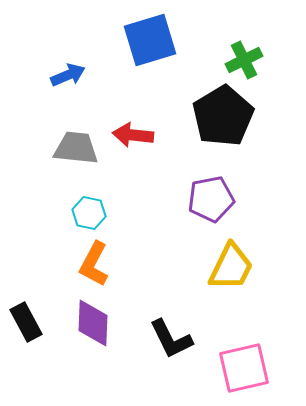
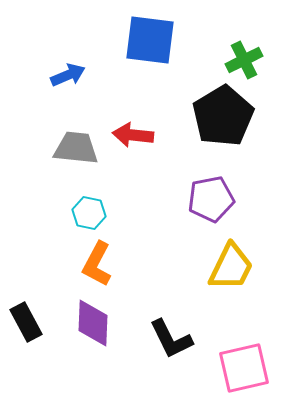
blue square: rotated 24 degrees clockwise
orange L-shape: moved 3 px right
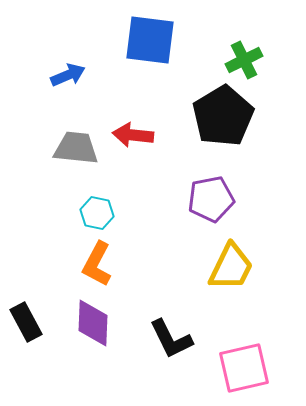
cyan hexagon: moved 8 px right
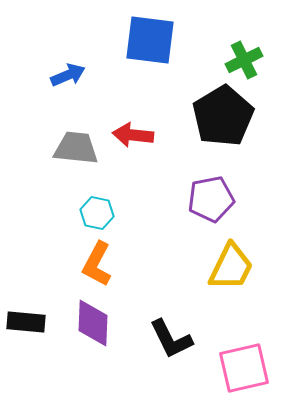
black rectangle: rotated 57 degrees counterclockwise
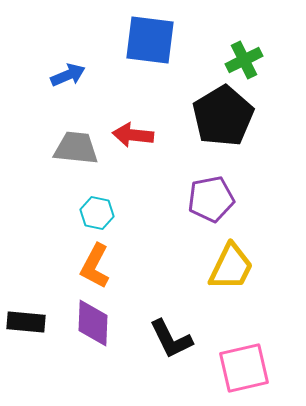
orange L-shape: moved 2 px left, 2 px down
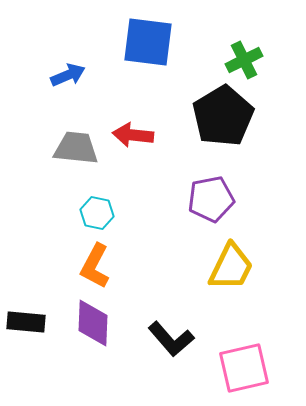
blue square: moved 2 px left, 2 px down
black L-shape: rotated 15 degrees counterclockwise
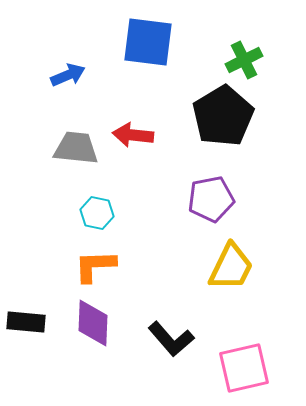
orange L-shape: rotated 60 degrees clockwise
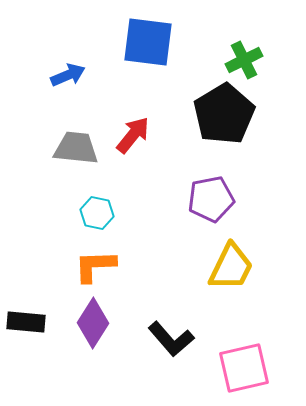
black pentagon: moved 1 px right, 2 px up
red arrow: rotated 123 degrees clockwise
purple diamond: rotated 30 degrees clockwise
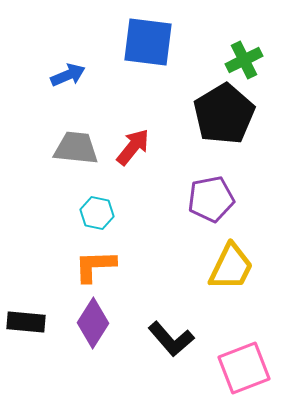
red arrow: moved 12 px down
pink square: rotated 8 degrees counterclockwise
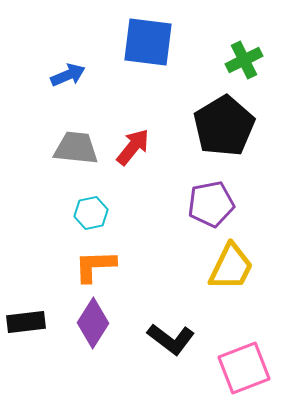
black pentagon: moved 12 px down
purple pentagon: moved 5 px down
cyan hexagon: moved 6 px left; rotated 24 degrees counterclockwise
black rectangle: rotated 12 degrees counterclockwise
black L-shape: rotated 12 degrees counterclockwise
